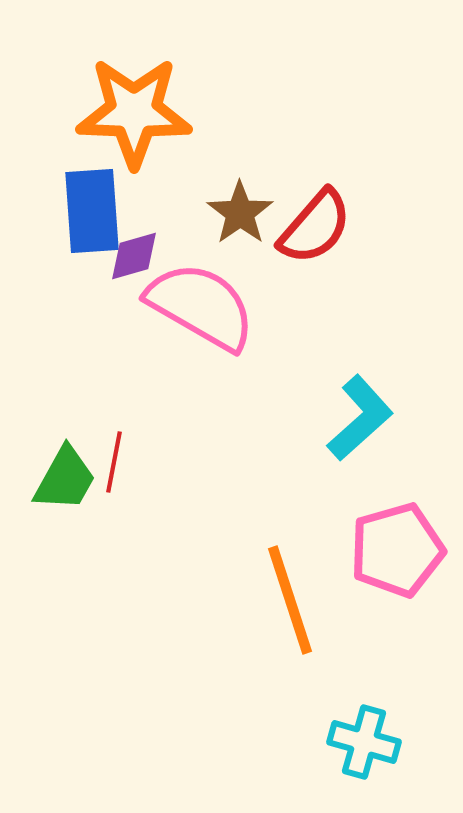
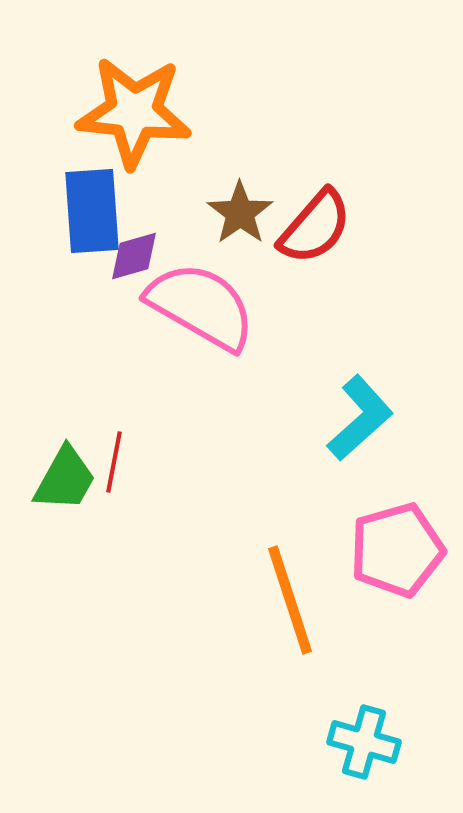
orange star: rotated 4 degrees clockwise
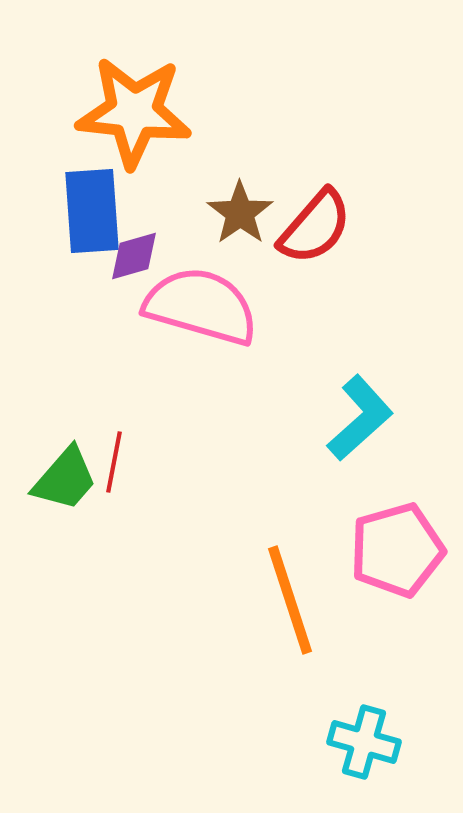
pink semicircle: rotated 14 degrees counterclockwise
green trapezoid: rotated 12 degrees clockwise
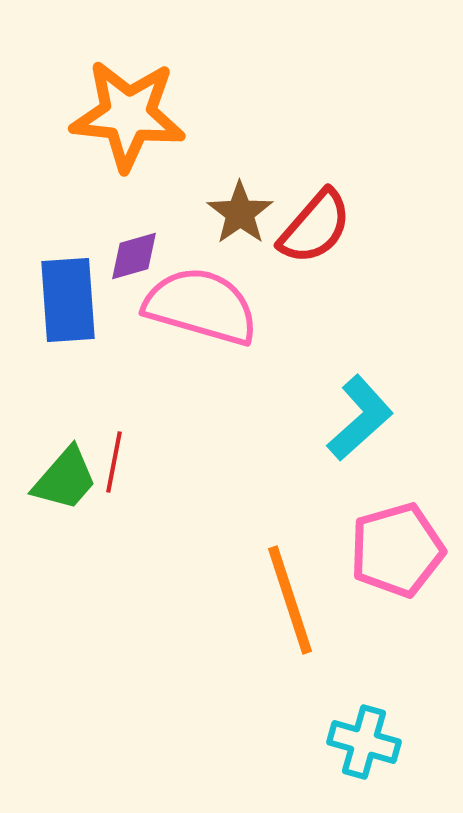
orange star: moved 6 px left, 3 px down
blue rectangle: moved 24 px left, 89 px down
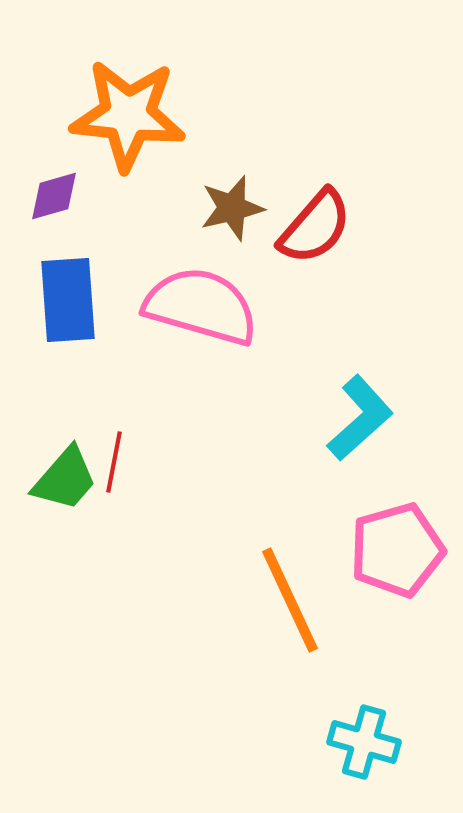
brown star: moved 8 px left, 5 px up; rotated 22 degrees clockwise
purple diamond: moved 80 px left, 60 px up
orange line: rotated 7 degrees counterclockwise
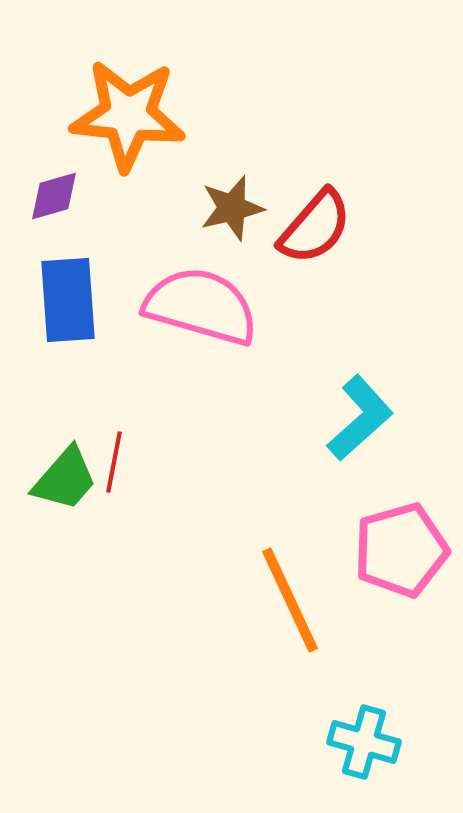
pink pentagon: moved 4 px right
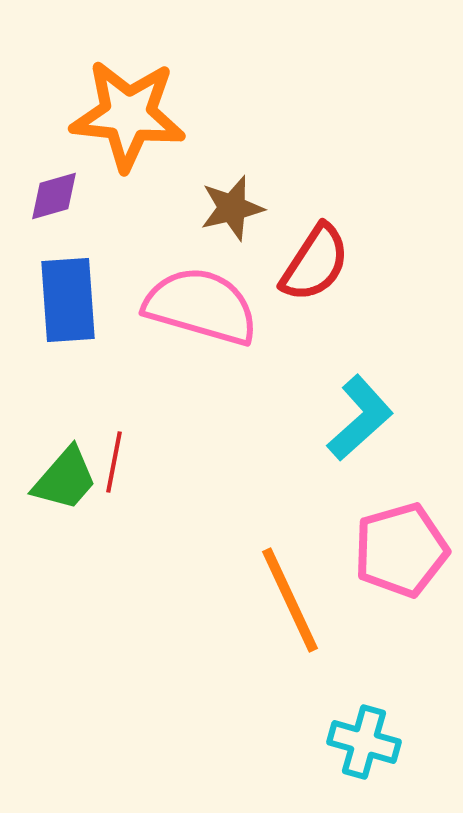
red semicircle: moved 36 px down; rotated 8 degrees counterclockwise
